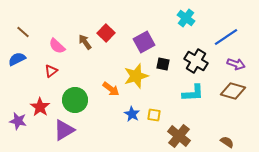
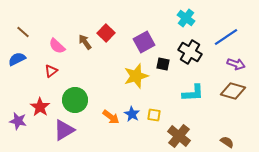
black cross: moved 6 px left, 9 px up
orange arrow: moved 28 px down
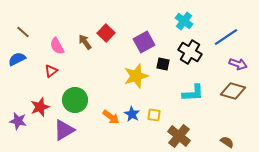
cyan cross: moved 2 px left, 3 px down
pink semicircle: rotated 18 degrees clockwise
purple arrow: moved 2 px right
red star: rotated 18 degrees clockwise
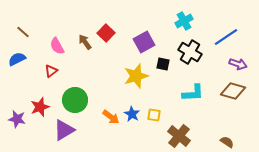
cyan cross: rotated 24 degrees clockwise
purple star: moved 1 px left, 2 px up
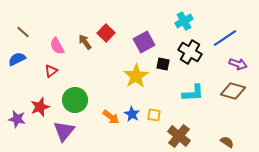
blue line: moved 1 px left, 1 px down
yellow star: rotated 15 degrees counterclockwise
purple triangle: moved 1 px down; rotated 20 degrees counterclockwise
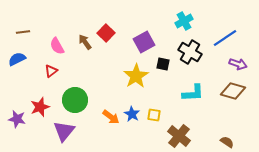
brown line: rotated 48 degrees counterclockwise
